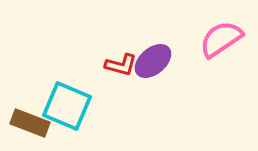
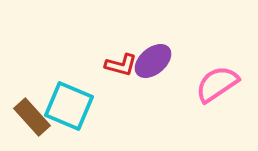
pink semicircle: moved 4 px left, 45 px down
cyan square: moved 2 px right
brown rectangle: moved 2 px right, 6 px up; rotated 27 degrees clockwise
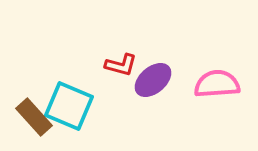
purple ellipse: moved 19 px down
pink semicircle: rotated 30 degrees clockwise
brown rectangle: moved 2 px right
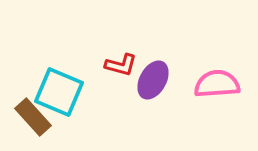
purple ellipse: rotated 21 degrees counterclockwise
cyan square: moved 10 px left, 14 px up
brown rectangle: moved 1 px left
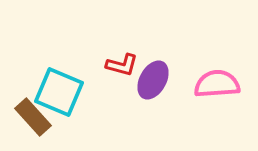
red L-shape: moved 1 px right
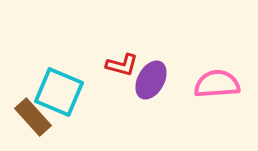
purple ellipse: moved 2 px left
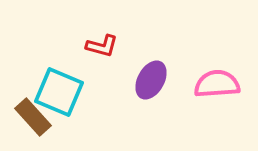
red L-shape: moved 20 px left, 19 px up
